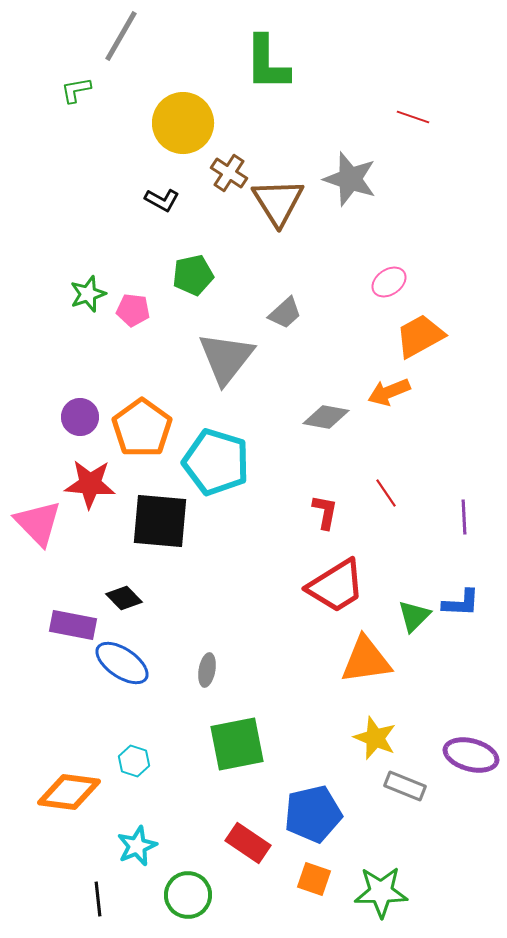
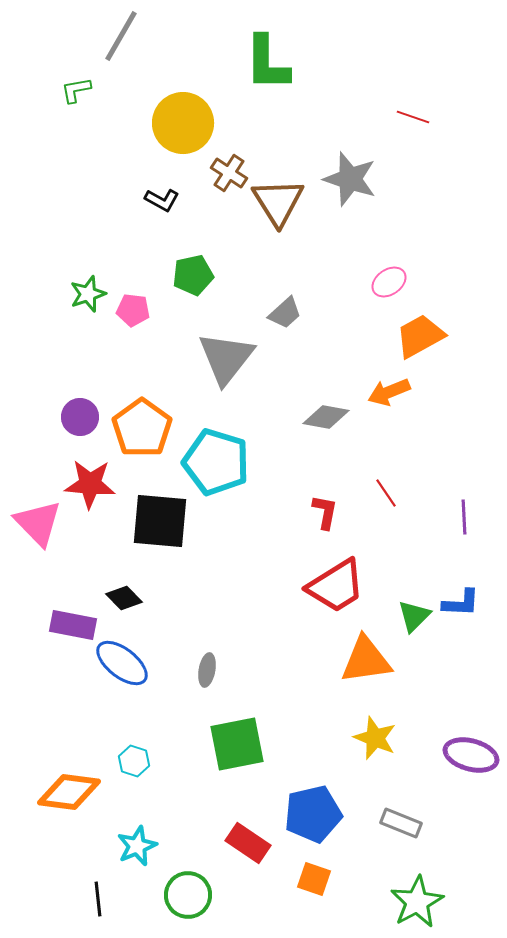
blue ellipse at (122, 663): rotated 4 degrees clockwise
gray rectangle at (405, 786): moved 4 px left, 37 px down
green star at (381, 892): moved 36 px right, 10 px down; rotated 28 degrees counterclockwise
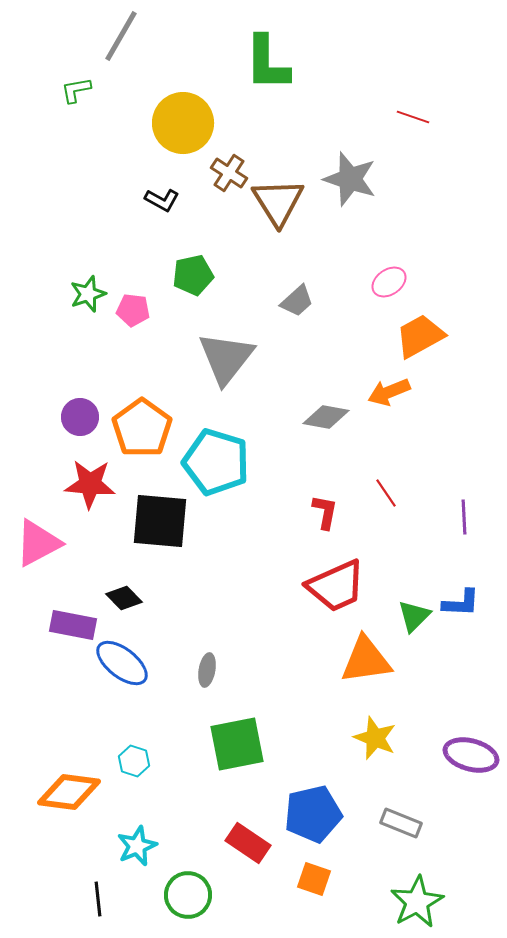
gray trapezoid at (285, 313): moved 12 px right, 12 px up
pink triangle at (38, 523): moved 20 px down; rotated 46 degrees clockwise
red trapezoid at (336, 586): rotated 8 degrees clockwise
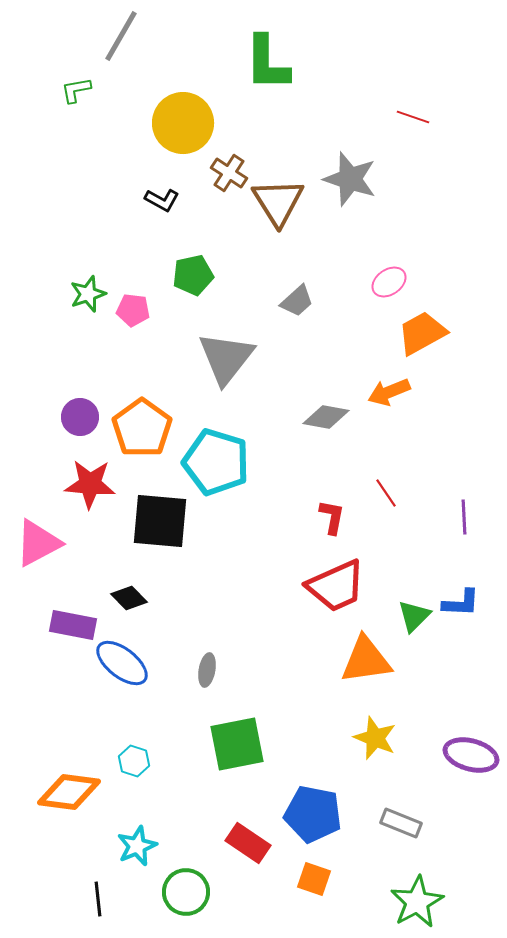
orange trapezoid at (420, 336): moved 2 px right, 3 px up
red L-shape at (325, 512): moved 7 px right, 5 px down
black diamond at (124, 598): moved 5 px right
blue pentagon at (313, 814): rotated 24 degrees clockwise
green circle at (188, 895): moved 2 px left, 3 px up
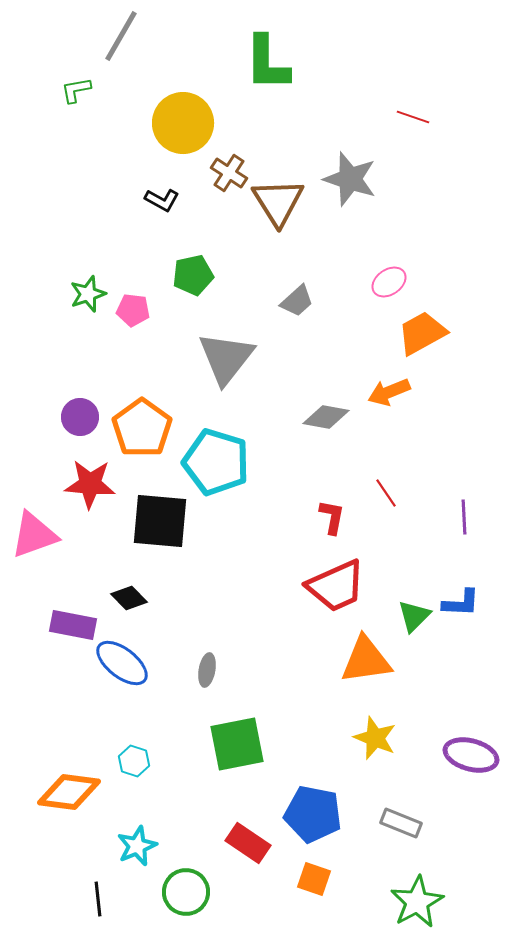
pink triangle at (38, 543): moved 4 px left, 8 px up; rotated 8 degrees clockwise
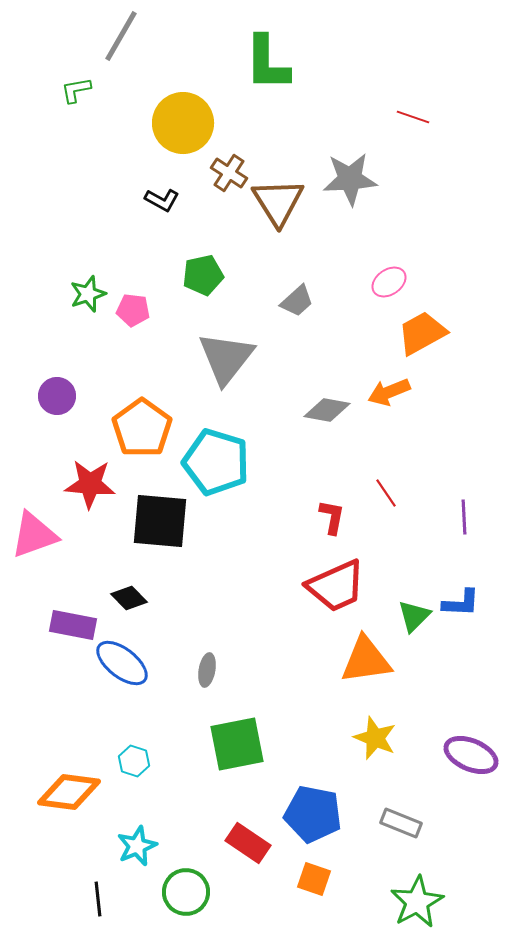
gray star at (350, 179): rotated 22 degrees counterclockwise
green pentagon at (193, 275): moved 10 px right
purple circle at (80, 417): moved 23 px left, 21 px up
gray diamond at (326, 417): moved 1 px right, 7 px up
purple ellipse at (471, 755): rotated 8 degrees clockwise
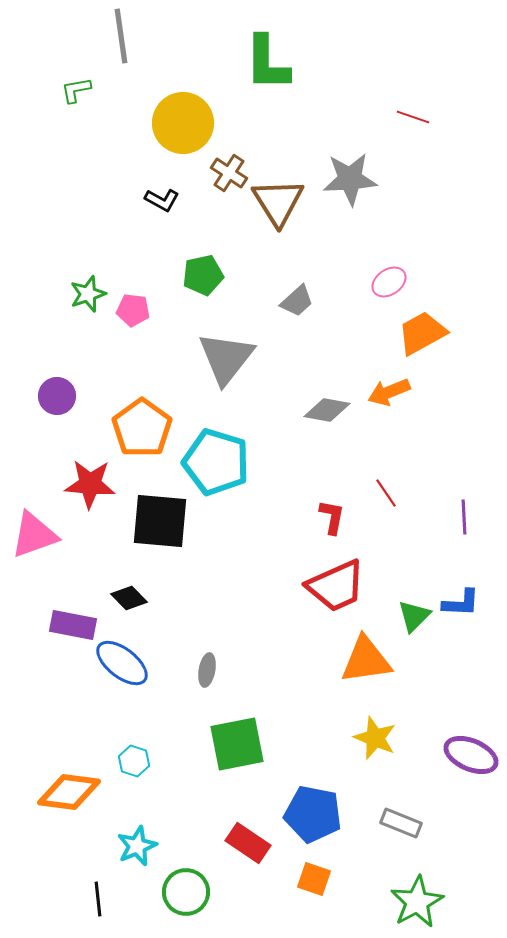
gray line at (121, 36): rotated 38 degrees counterclockwise
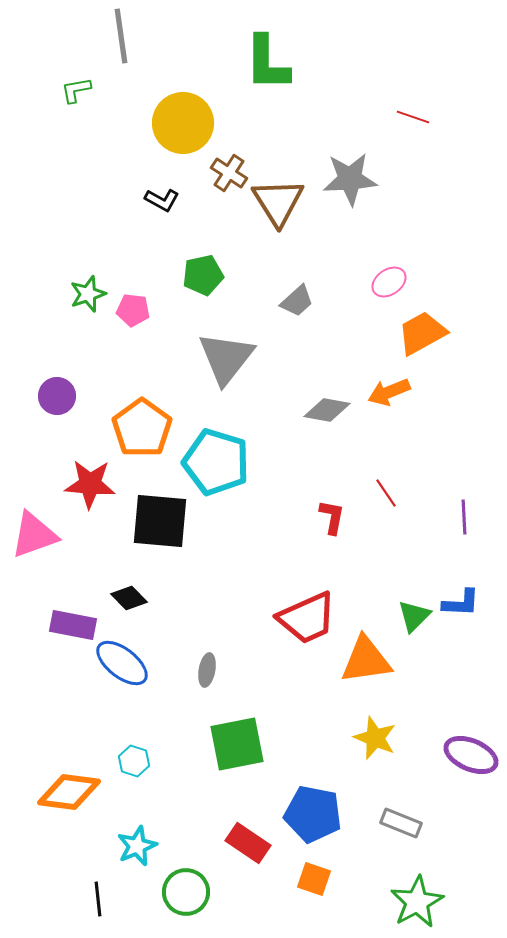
red trapezoid at (336, 586): moved 29 px left, 32 px down
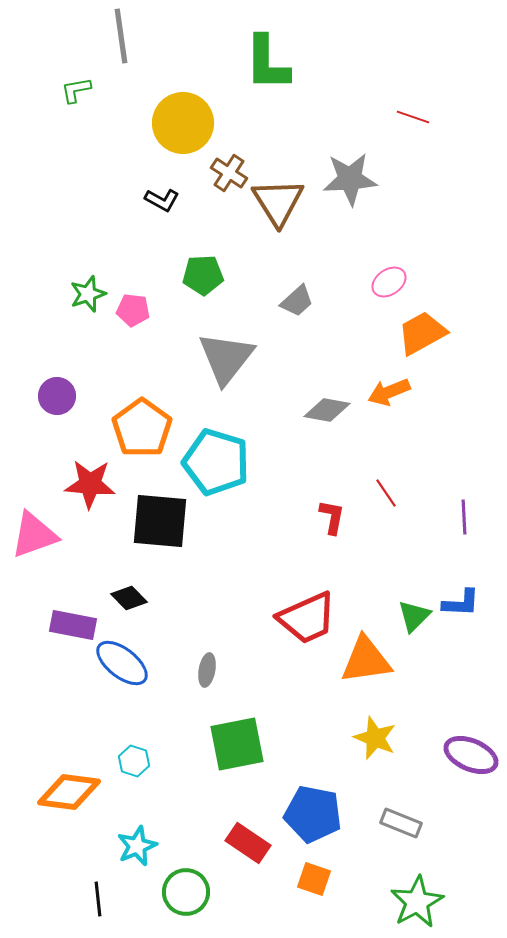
green pentagon at (203, 275): rotated 9 degrees clockwise
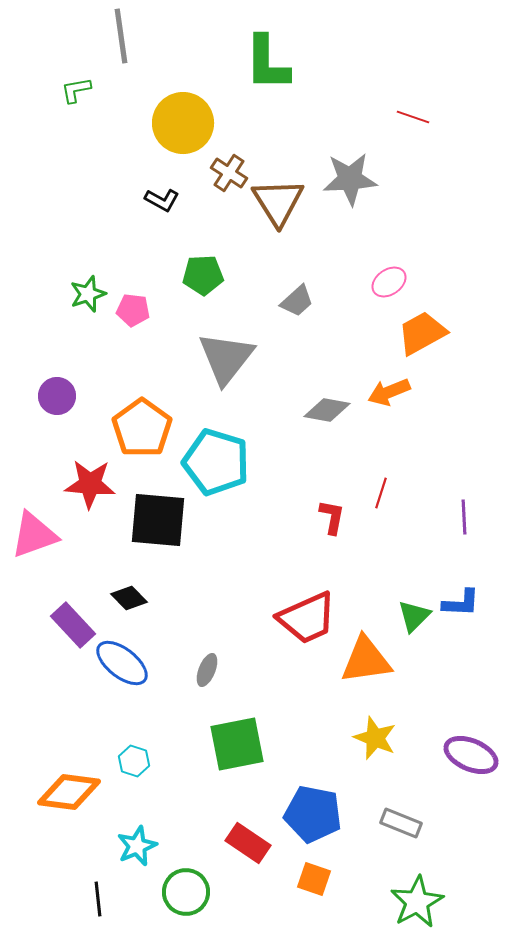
red line at (386, 493): moved 5 px left; rotated 52 degrees clockwise
black square at (160, 521): moved 2 px left, 1 px up
purple rectangle at (73, 625): rotated 36 degrees clockwise
gray ellipse at (207, 670): rotated 12 degrees clockwise
